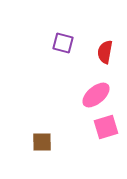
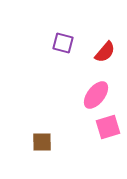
red semicircle: rotated 150 degrees counterclockwise
pink ellipse: rotated 12 degrees counterclockwise
pink square: moved 2 px right
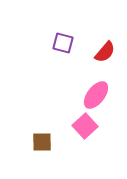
pink square: moved 23 px left, 1 px up; rotated 25 degrees counterclockwise
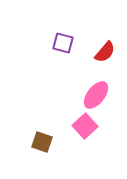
brown square: rotated 20 degrees clockwise
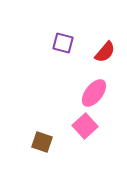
pink ellipse: moved 2 px left, 2 px up
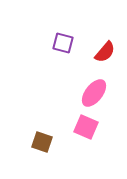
pink square: moved 1 px right, 1 px down; rotated 25 degrees counterclockwise
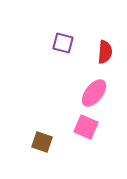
red semicircle: rotated 35 degrees counterclockwise
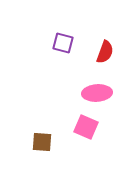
red semicircle: rotated 15 degrees clockwise
pink ellipse: moved 3 px right; rotated 48 degrees clockwise
brown square: rotated 15 degrees counterclockwise
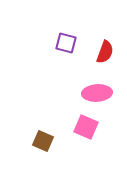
purple square: moved 3 px right
brown square: moved 1 px right, 1 px up; rotated 20 degrees clockwise
